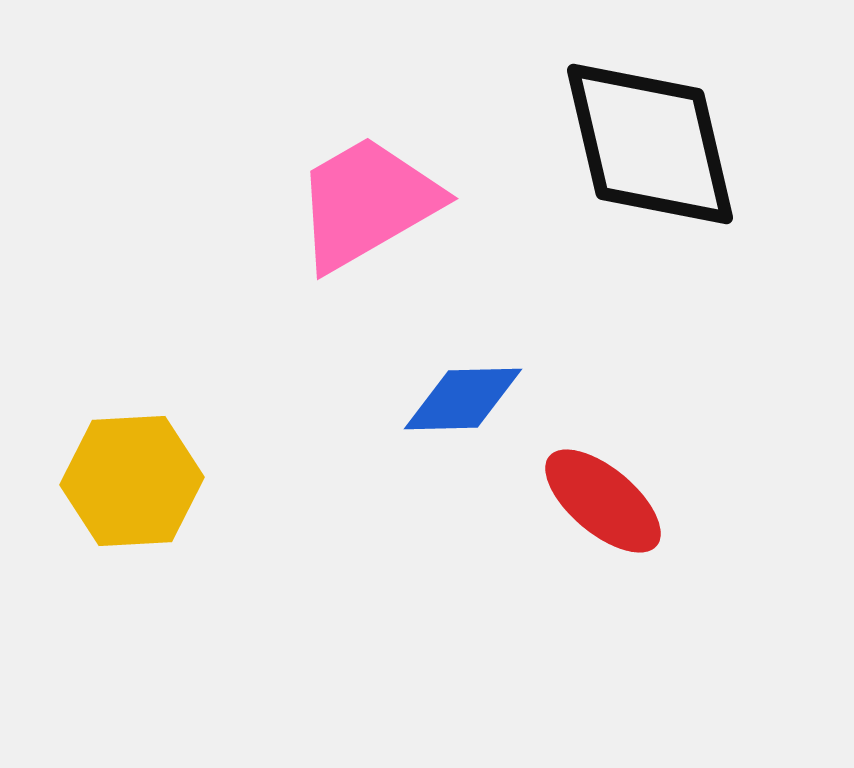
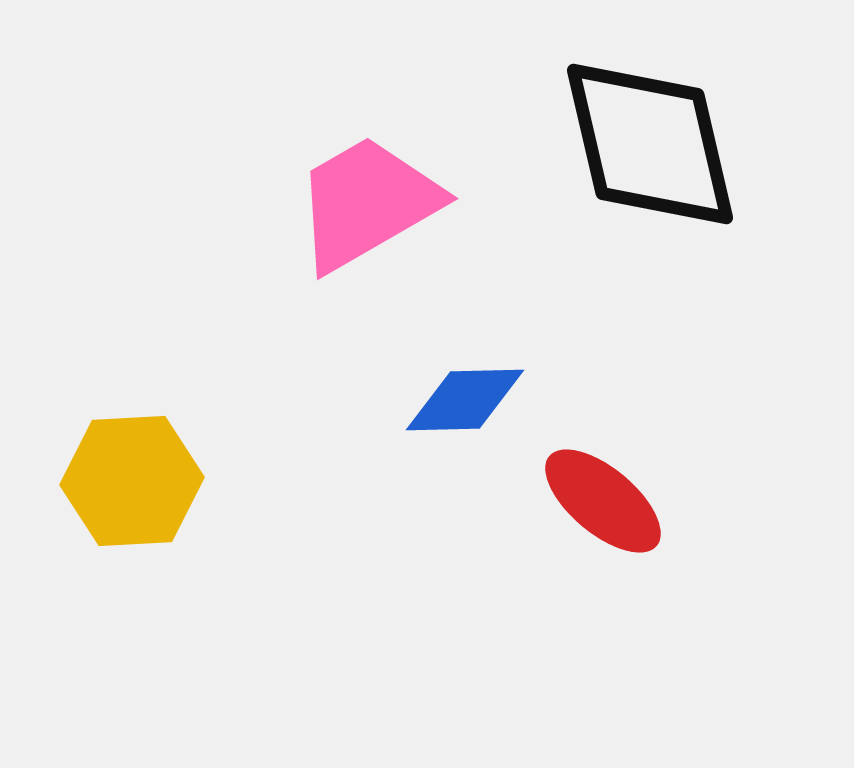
blue diamond: moved 2 px right, 1 px down
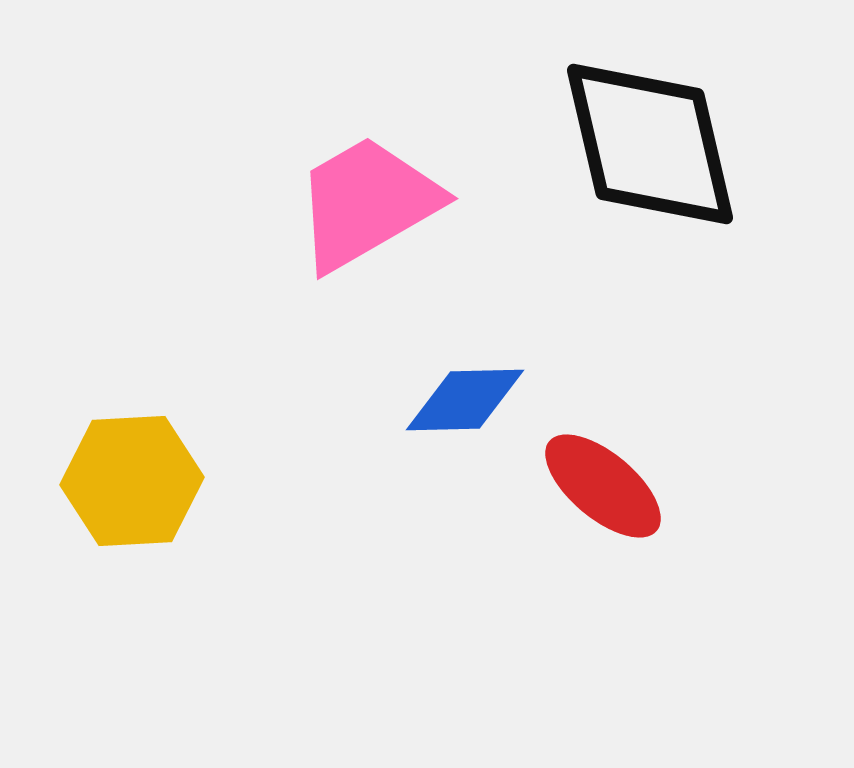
red ellipse: moved 15 px up
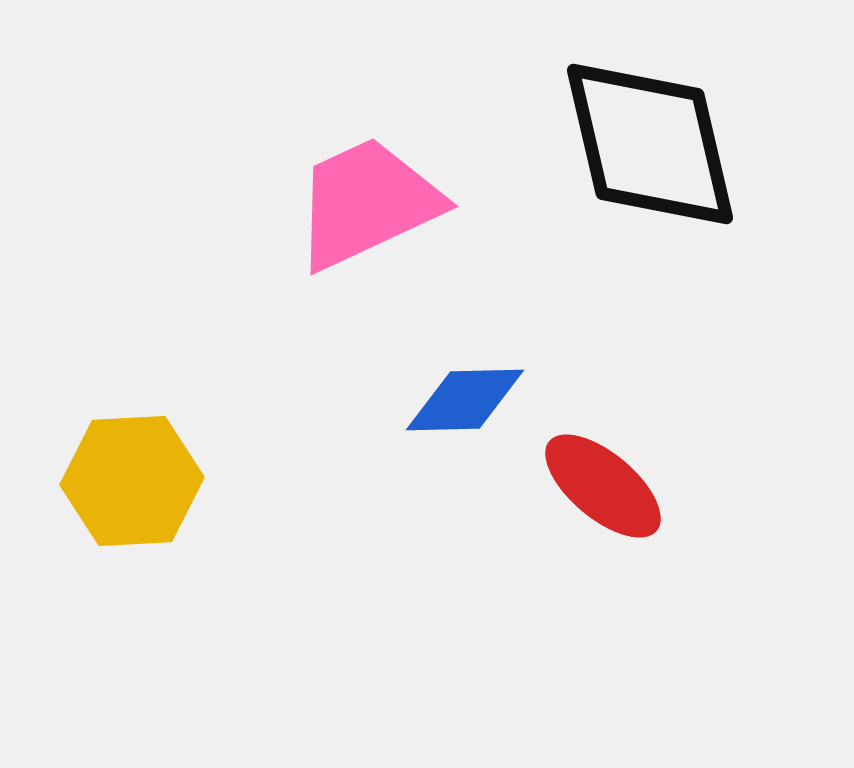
pink trapezoid: rotated 5 degrees clockwise
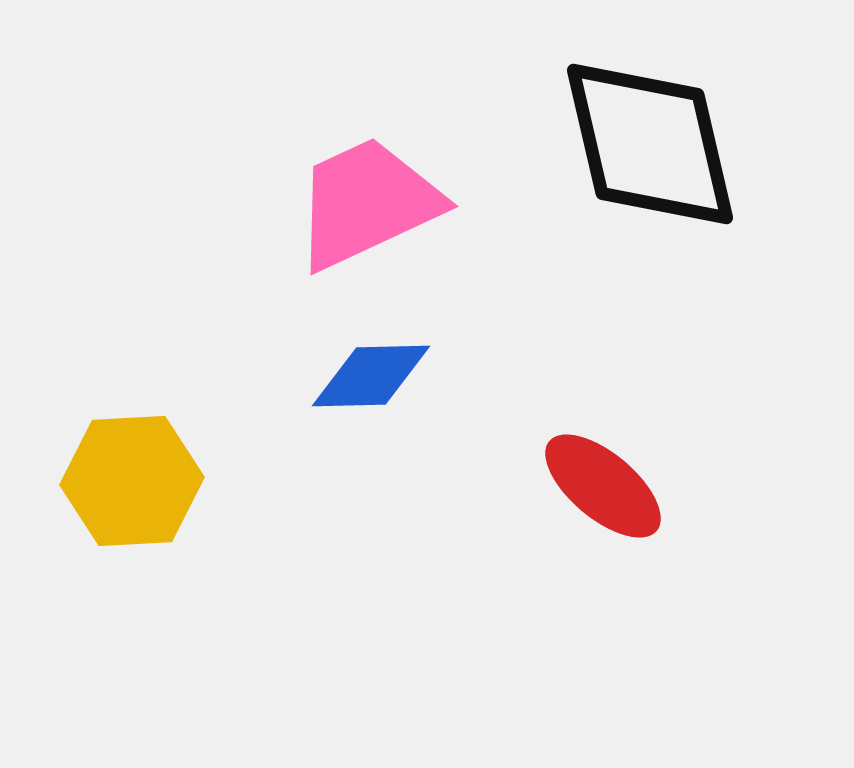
blue diamond: moved 94 px left, 24 px up
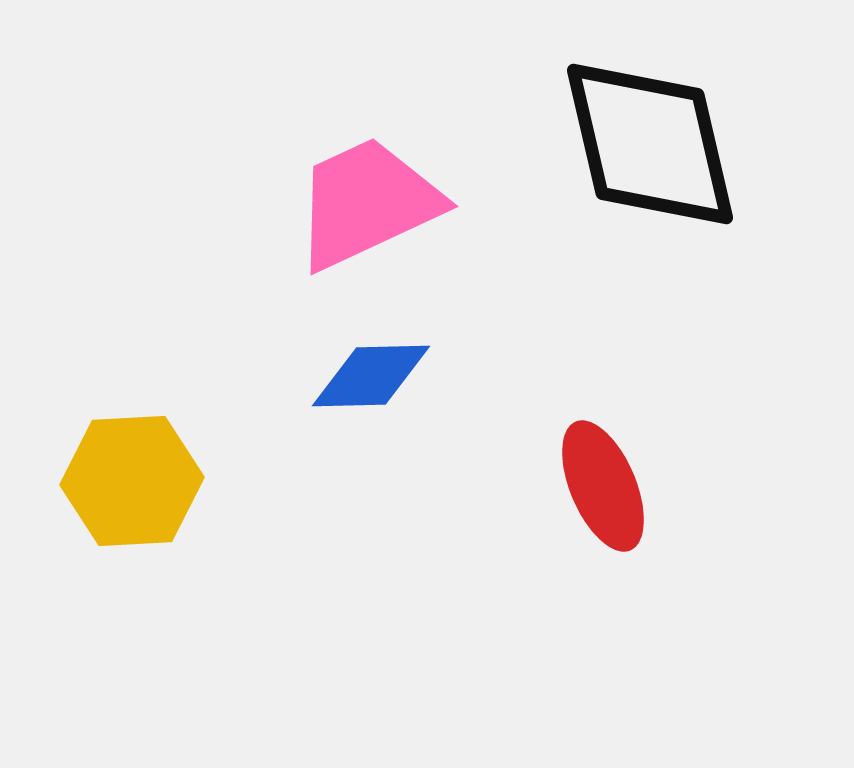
red ellipse: rotated 27 degrees clockwise
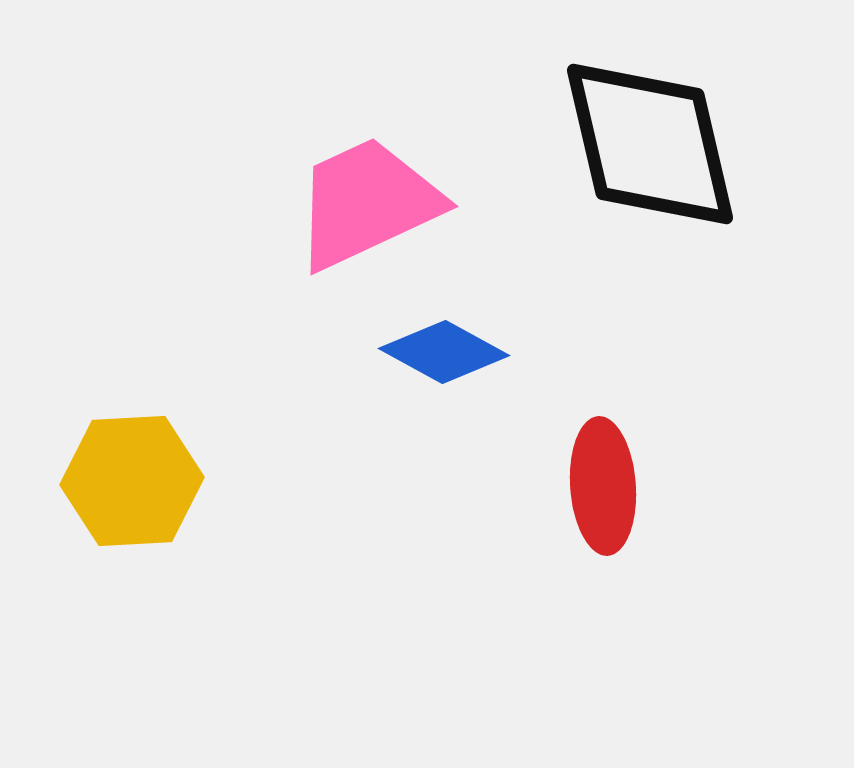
blue diamond: moved 73 px right, 24 px up; rotated 30 degrees clockwise
red ellipse: rotated 19 degrees clockwise
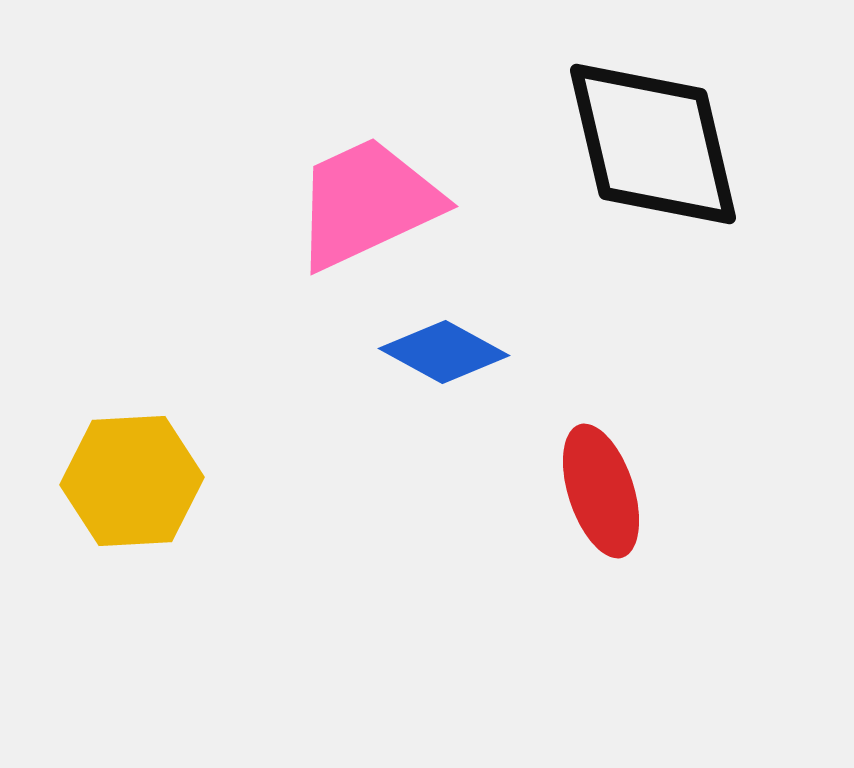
black diamond: moved 3 px right
red ellipse: moved 2 px left, 5 px down; rotated 14 degrees counterclockwise
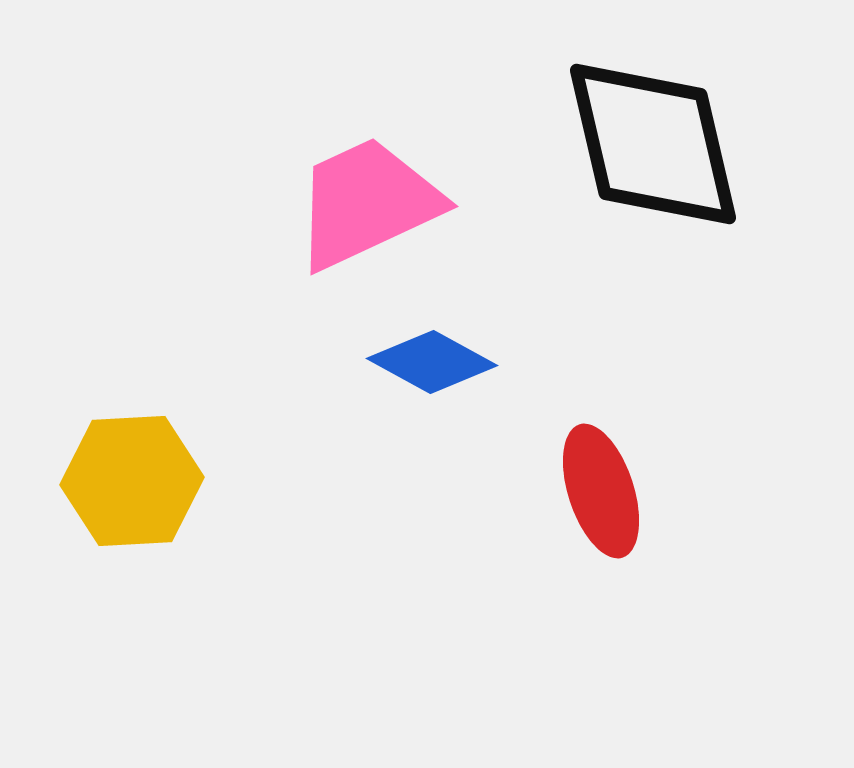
blue diamond: moved 12 px left, 10 px down
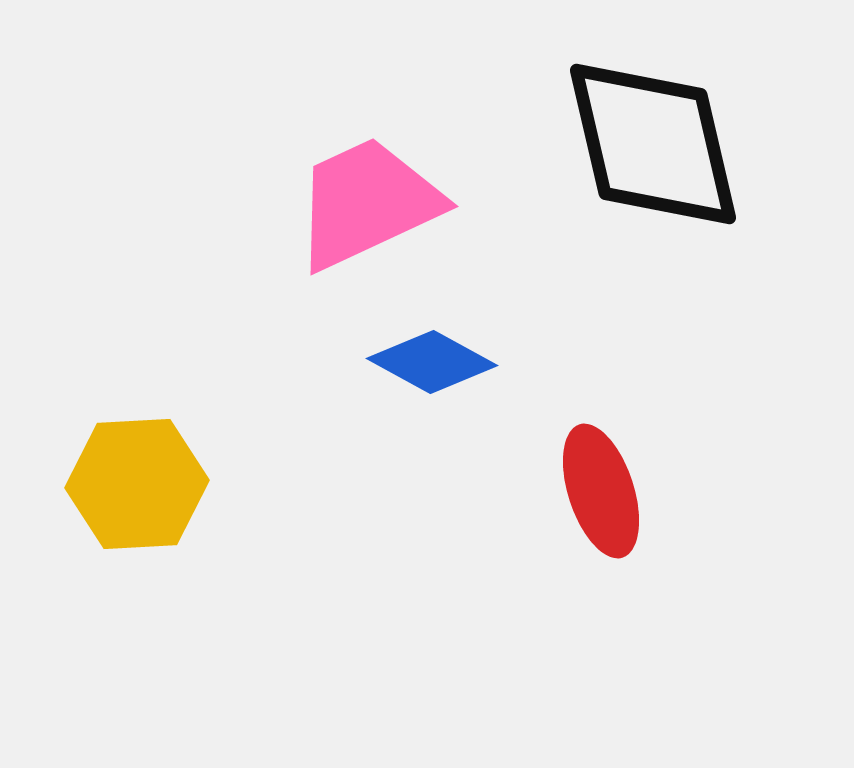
yellow hexagon: moved 5 px right, 3 px down
